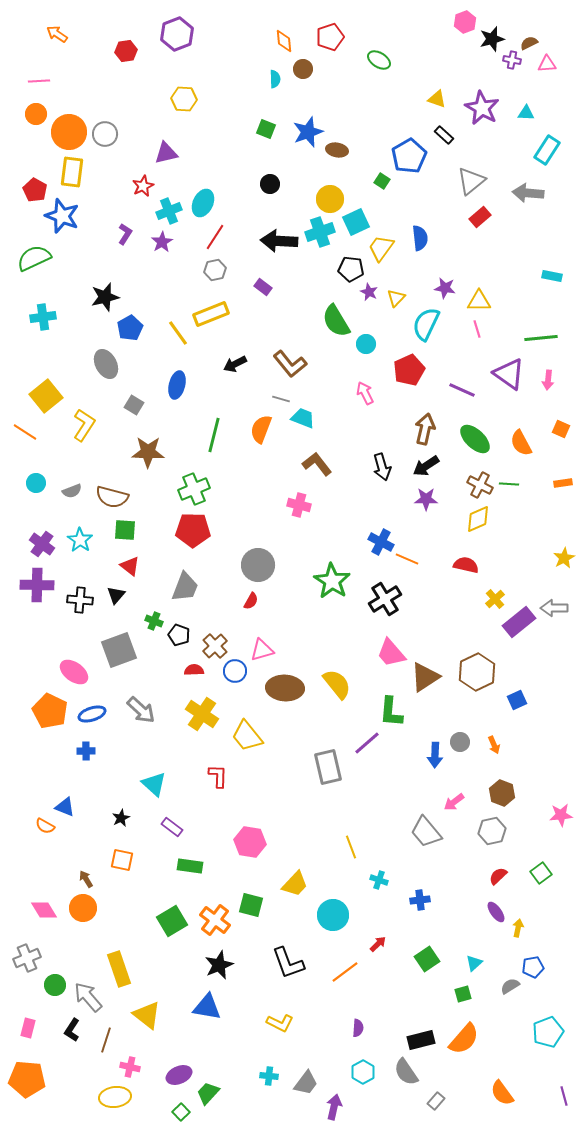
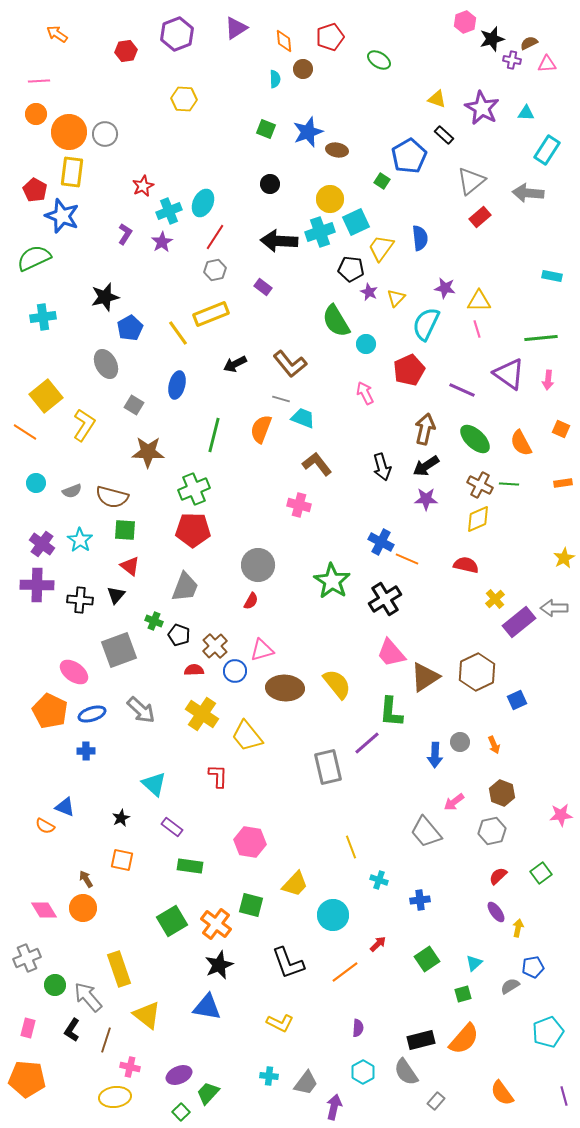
purple triangle at (166, 153): moved 70 px right, 125 px up; rotated 20 degrees counterclockwise
orange cross at (215, 920): moved 1 px right, 4 px down
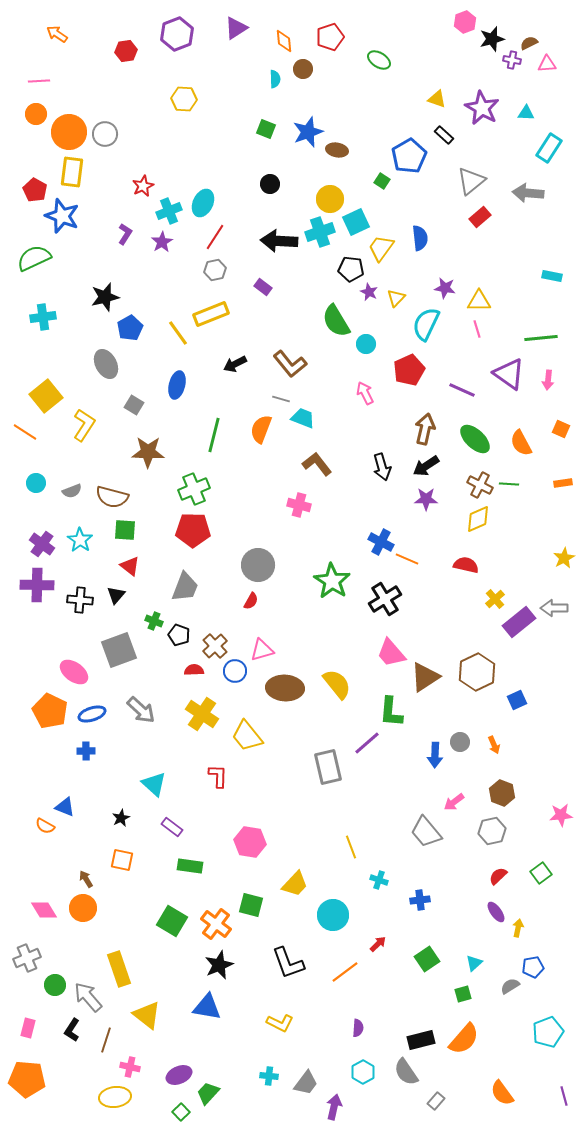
cyan rectangle at (547, 150): moved 2 px right, 2 px up
green square at (172, 921): rotated 28 degrees counterclockwise
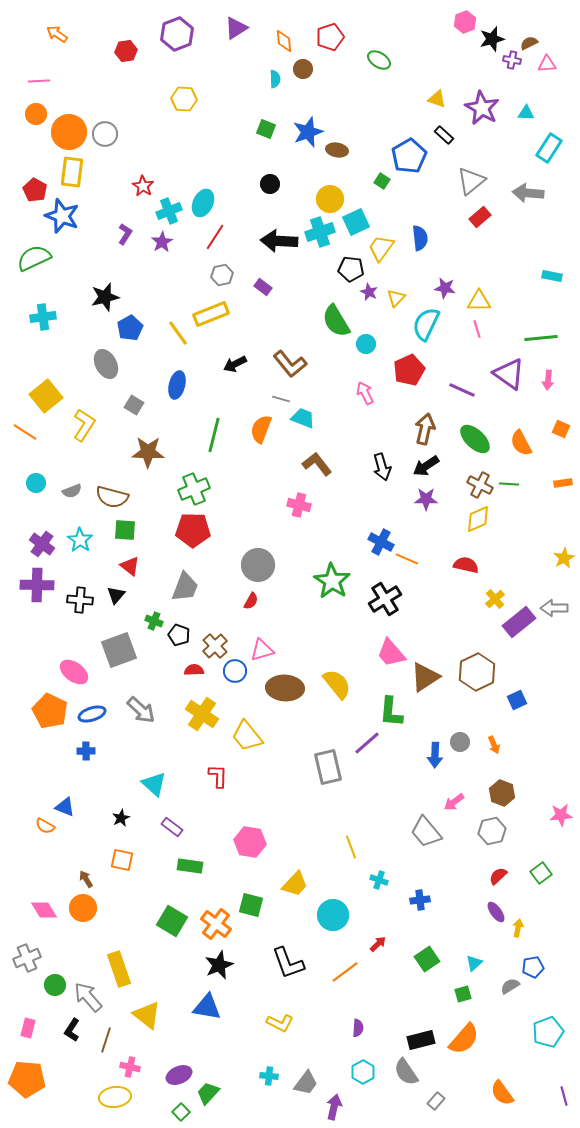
red star at (143, 186): rotated 15 degrees counterclockwise
gray hexagon at (215, 270): moved 7 px right, 5 px down
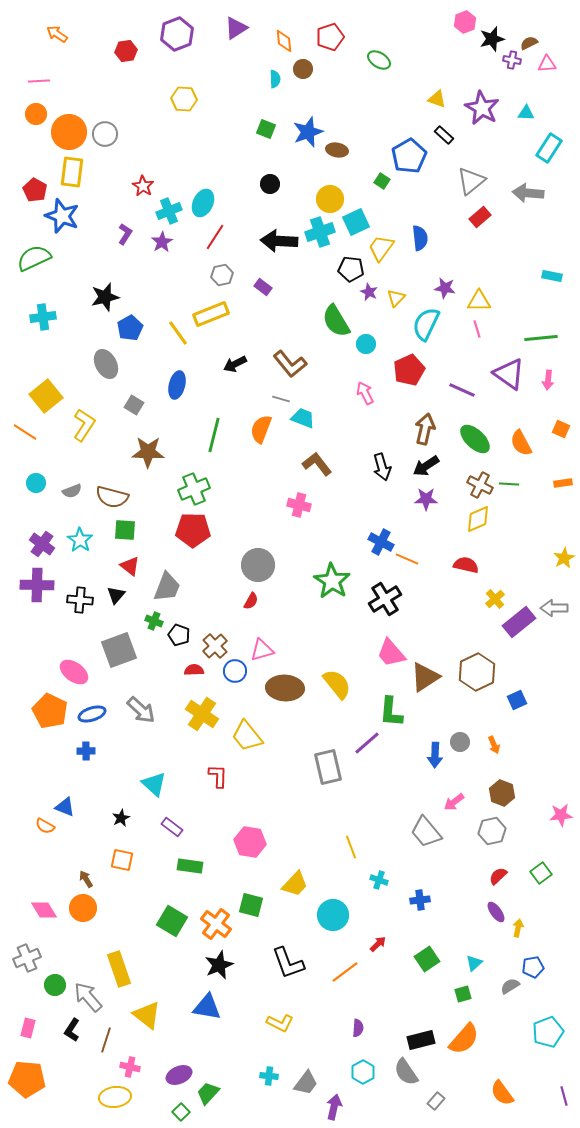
gray trapezoid at (185, 587): moved 18 px left
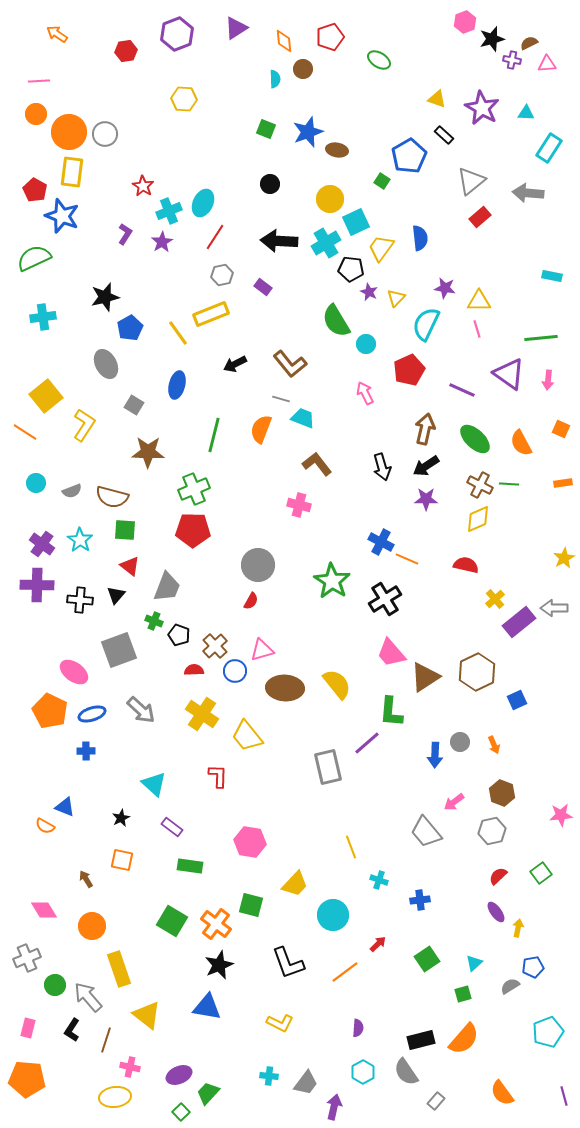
cyan cross at (320, 232): moved 6 px right, 11 px down; rotated 12 degrees counterclockwise
orange circle at (83, 908): moved 9 px right, 18 px down
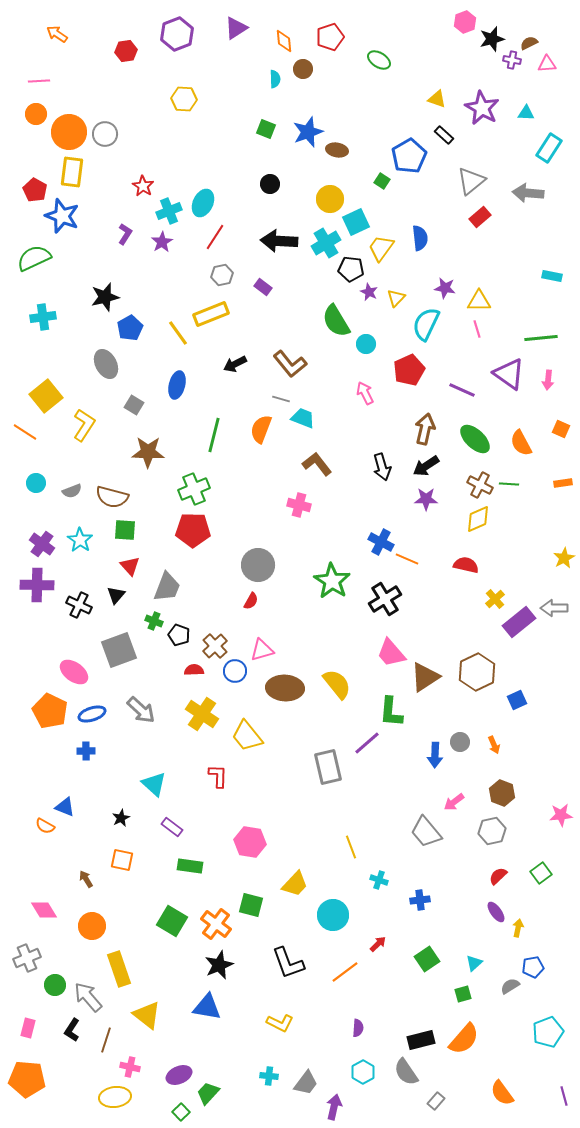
red triangle at (130, 566): rotated 10 degrees clockwise
black cross at (80, 600): moved 1 px left, 5 px down; rotated 20 degrees clockwise
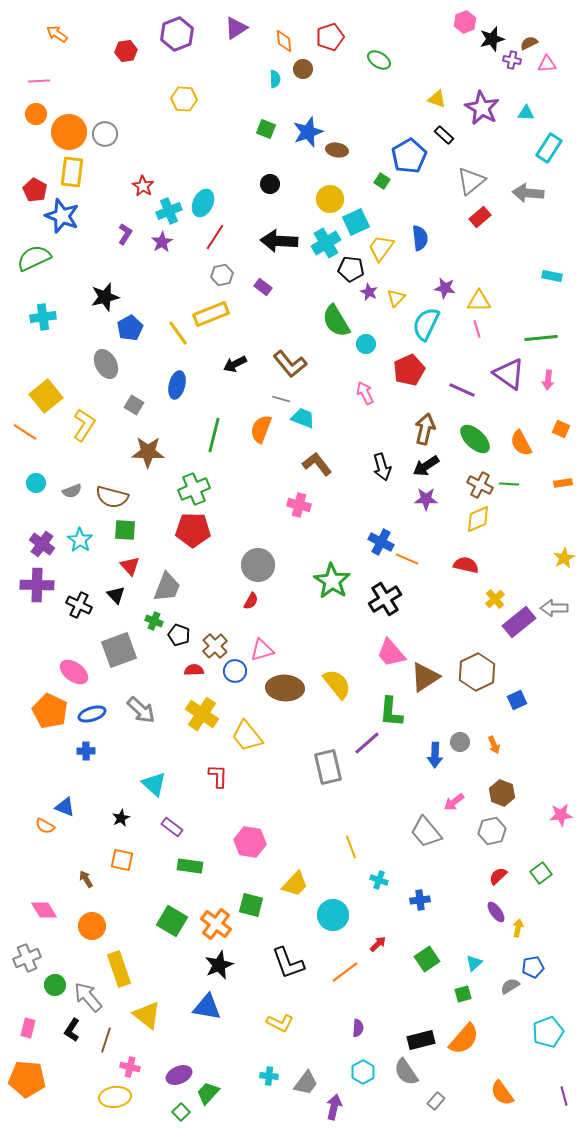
black triangle at (116, 595): rotated 24 degrees counterclockwise
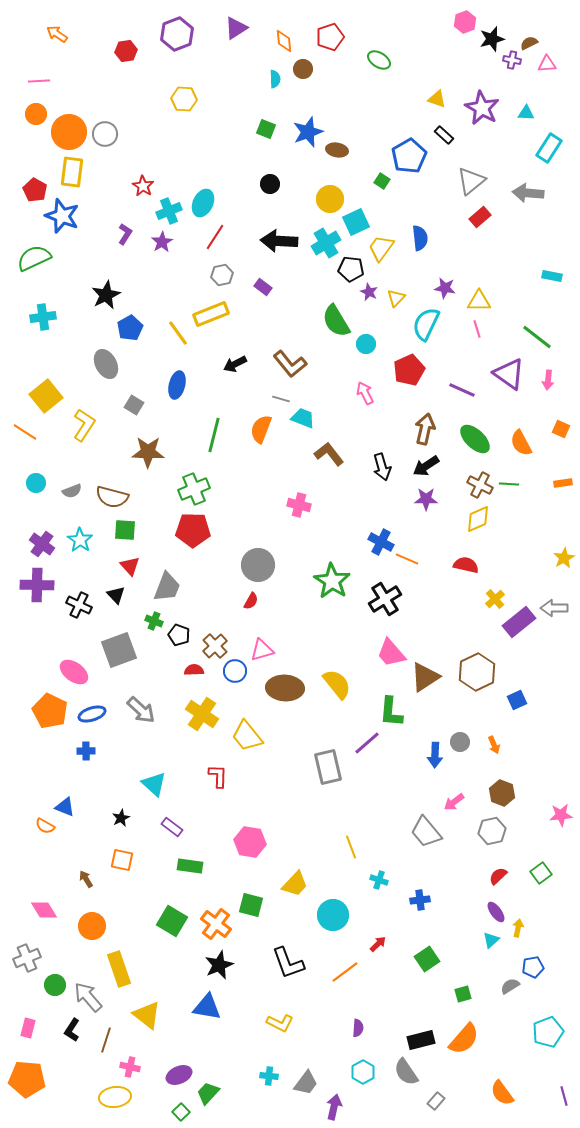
black star at (105, 297): moved 1 px right, 2 px up; rotated 12 degrees counterclockwise
green line at (541, 338): moved 4 px left, 1 px up; rotated 44 degrees clockwise
brown L-shape at (317, 464): moved 12 px right, 10 px up
cyan triangle at (474, 963): moved 17 px right, 23 px up
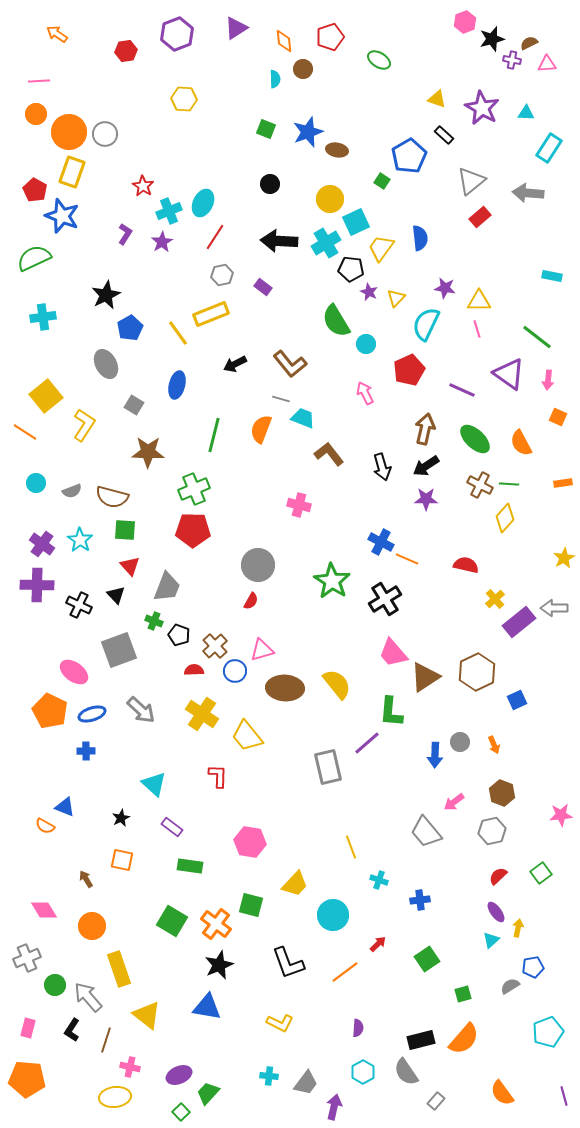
yellow rectangle at (72, 172): rotated 12 degrees clockwise
orange square at (561, 429): moved 3 px left, 12 px up
yellow diamond at (478, 519): moved 27 px right, 1 px up; rotated 24 degrees counterclockwise
pink trapezoid at (391, 653): moved 2 px right
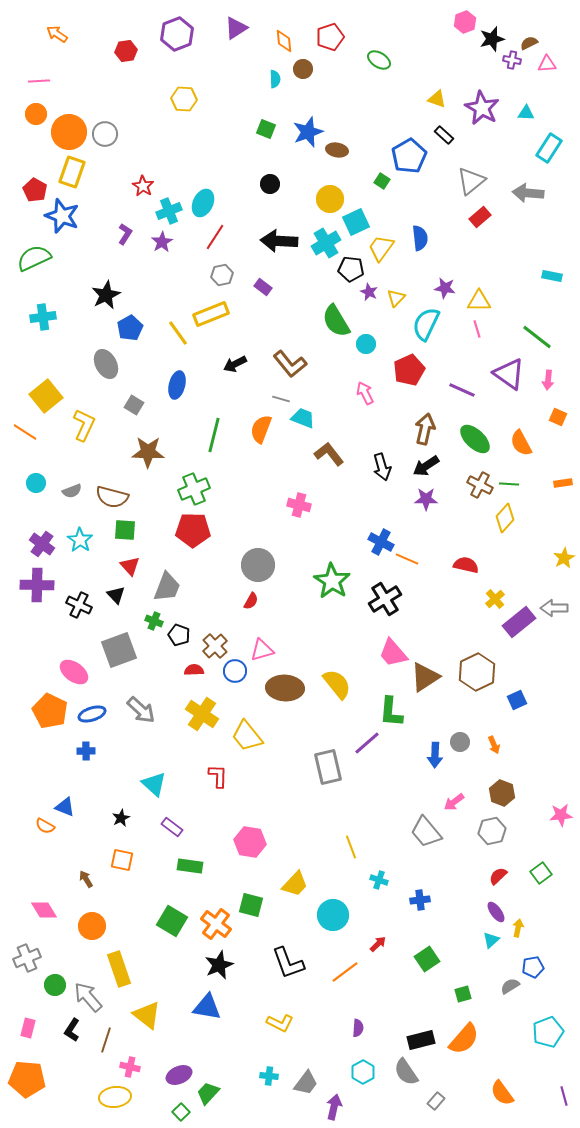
yellow L-shape at (84, 425): rotated 8 degrees counterclockwise
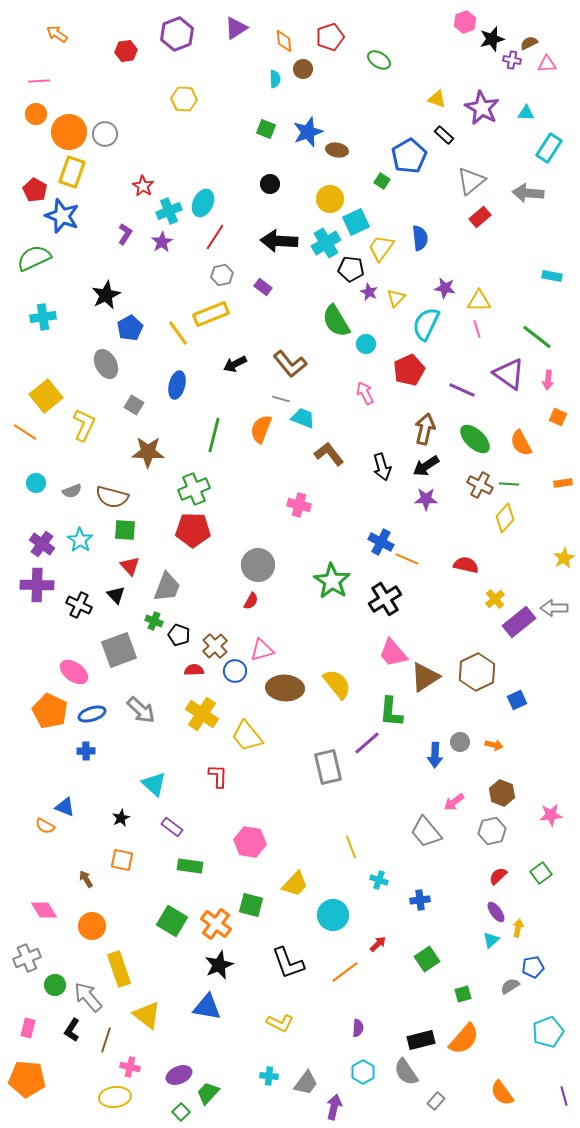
orange arrow at (494, 745): rotated 54 degrees counterclockwise
pink star at (561, 815): moved 10 px left
